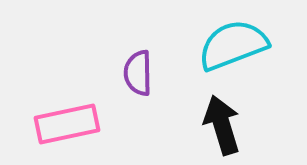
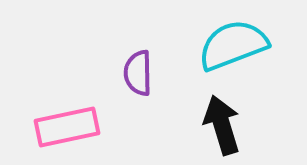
pink rectangle: moved 3 px down
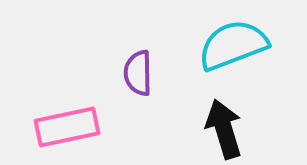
black arrow: moved 2 px right, 4 px down
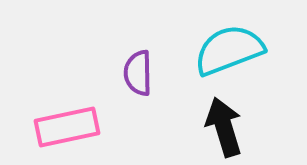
cyan semicircle: moved 4 px left, 5 px down
black arrow: moved 2 px up
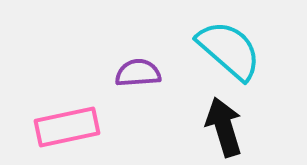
cyan semicircle: rotated 62 degrees clockwise
purple semicircle: rotated 87 degrees clockwise
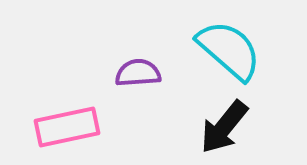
black arrow: rotated 124 degrees counterclockwise
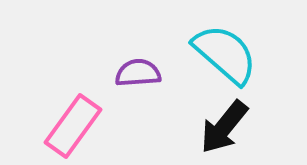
cyan semicircle: moved 4 px left, 4 px down
pink rectangle: moved 6 px right, 1 px up; rotated 42 degrees counterclockwise
